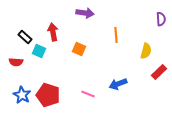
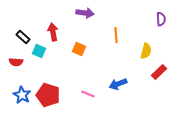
black rectangle: moved 2 px left
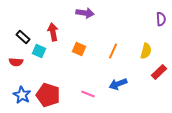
orange line: moved 3 px left, 16 px down; rotated 28 degrees clockwise
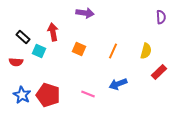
purple semicircle: moved 2 px up
